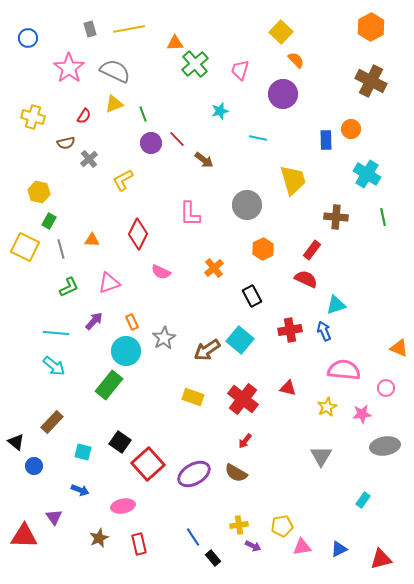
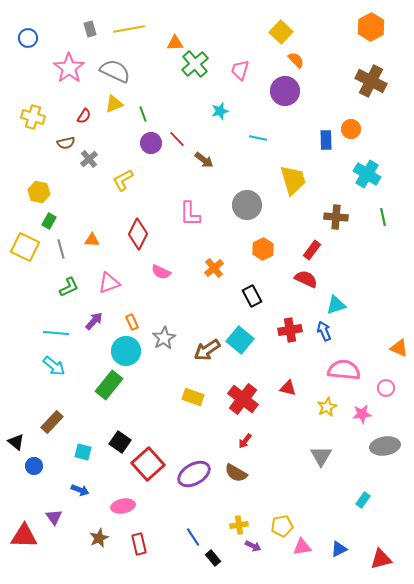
purple circle at (283, 94): moved 2 px right, 3 px up
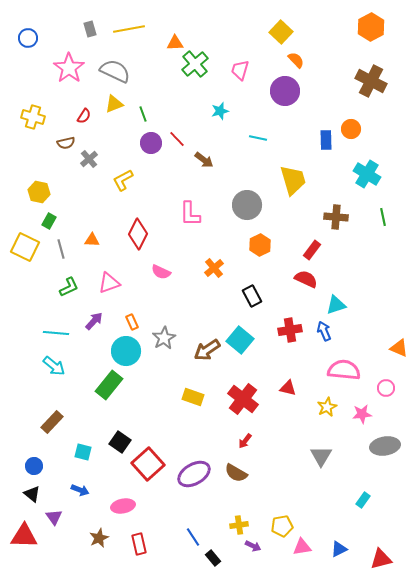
orange hexagon at (263, 249): moved 3 px left, 4 px up
black triangle at (16, 442): moved 16 px right, 52 px down
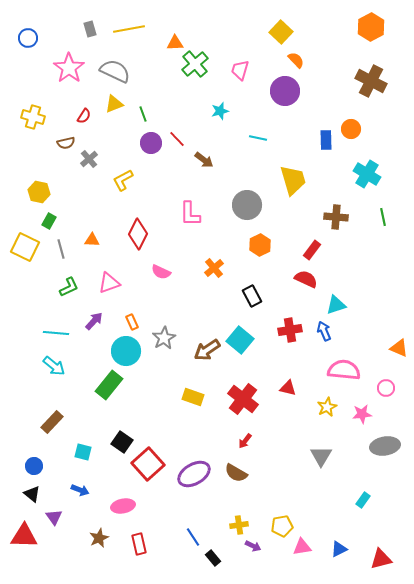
black square at (120, 442): moved 2 px right
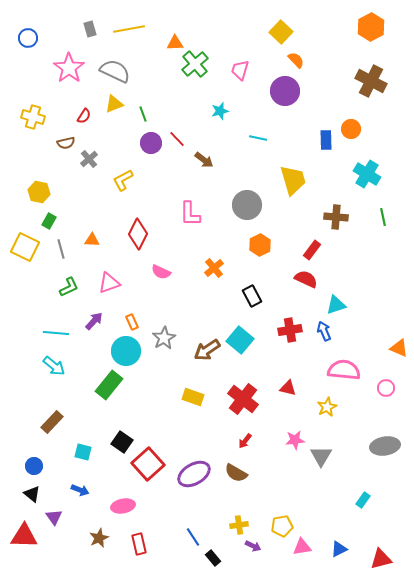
pink star at (362, 414): moved 67 px left, 26 px down
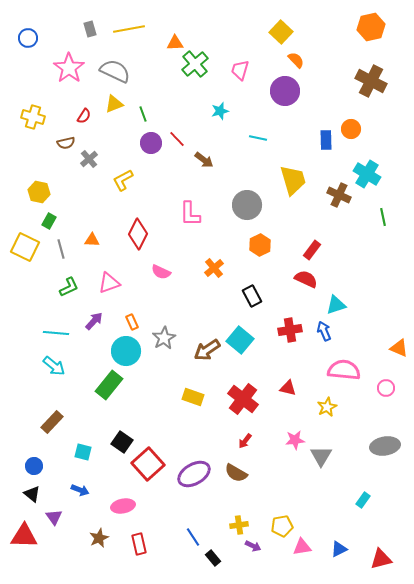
orange hexagon at (371, 27): rotated 16 degrees clockwise
brown cross at (336, 217): moved 3 px right, 22 px up; rotated 20 degrees clockwise
